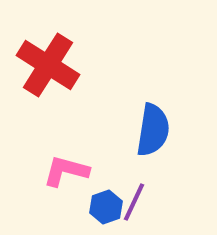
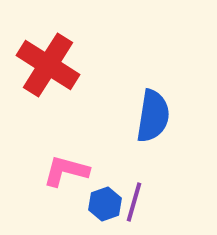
blue semicircle: moved 14 px up
purple line: rotated 9 degrees counterclockwise
blue hexagon: moved 1 px left, 3 px up
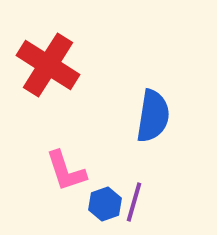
pink L-shape: rotated 123 degrees counterclockwise
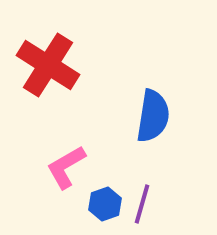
pink L-shape: moved 4 px up; rotated 78 degrees clockwise
purple line: moved 8 px right, 2 px down
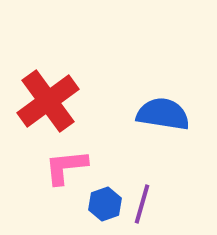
red cross: moved 36 px down; rotated 22 degrees clockwise
blue semicircle: moved 10 px right, 2 px up; rotated 90 degrees counterclockwise
pink L-shape: rotated 24 degrees clockwise
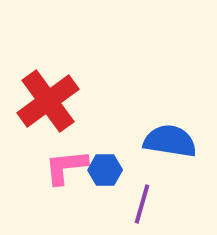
blue semicircle: moved 7 px right, 27 px down
blue hexagon: moved 34 px up; rotated 20 degrees clockwise
